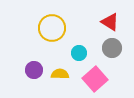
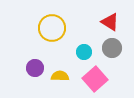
cyan circle: moved 5 px right, 1 px up
purple circle: moved 1 px right, 2 px up
yellow semicircle: moved 2 px down
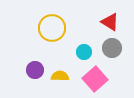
purple circle: moved 2 px down
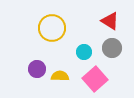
red triangle: moved 1 px up
purple circle: moved 2 px right, 1 px up
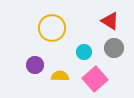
gray circle: moved 2 px right
purple circle: moved 2 px left, 4 px up
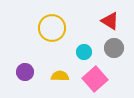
purple circle: moved 10 px left, 7 px down
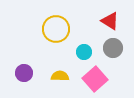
yellow circle: moved 4 px right, 1 px down
gray circle: moved 1 px left
purple circle: moved 1 px left, 1 px down
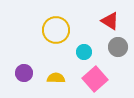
yellow circle: moved 1 px down
gray circle: moved 5 px right, 1 px up
yellow semicircle: moved 4 px left, 2 px down
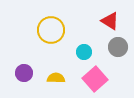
yellow circle: moved 5 px left
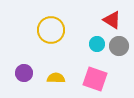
red triangle: moved 2 px right, 1 px up
gray circle: moved 1 px right, 1 px up
cyan circle: moved 13 px right, 8 px up
pink square: rotated 30 degrees counterclockwise
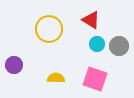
red triangle: moved 21 px left
yellow circle: moved 2 px left, 1 px up
purple circle: moved 10 px left, 8 px up
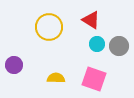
yellow circle: moved 2 px up
pink square: moved 1 px left
